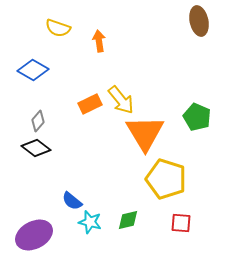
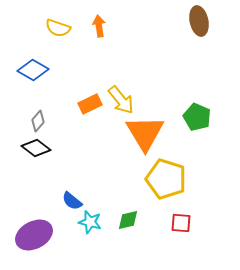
orange arrow: moved 15 px up
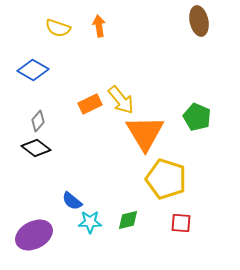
cyan star: rotated 15 degrees counterclockwise
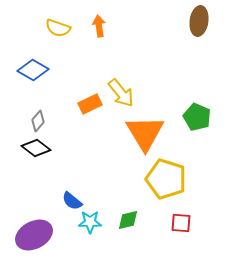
brown ellipse: rotated 20 degrees clockwise
yellow arrow: moved 7 px up
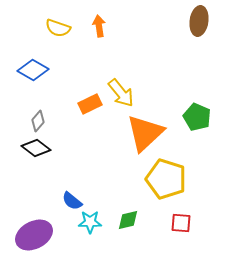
orange triangle: rotated 18 degrees clockwise
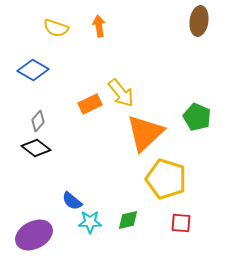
yellow semicircle: moved 2 px left
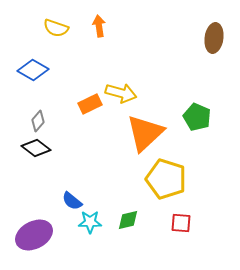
brown ellipse: moved 15 px right, 17 px down
yellow arrow: rotated 36 degrees counterclockwise
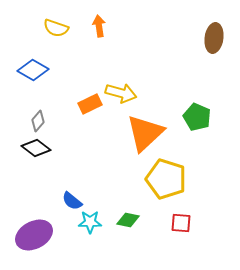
green diamond: rotated 25 degrees clockwise
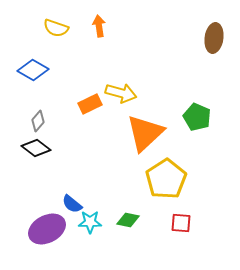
yellow pentagon: rotated 21 degrees clockwise
blue semicircle: moved 3 px down
purple ellipse: moved 13 px right, 6 px up
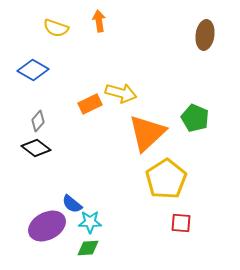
orange arrow: moved 5 px up
brown ellipse: moved 9 px left, 3 px up
green pentagon: moved 2 px left, 1 px down
orange triangle: moved 2 px right
green diamond: moved 40 px left, 28 px down; rotated 15 degrees counterclockwise
purple ellipse: moved 3 px up
